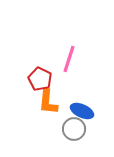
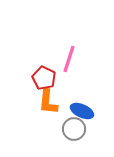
red pentagon: moved 4 px right, 1 px up
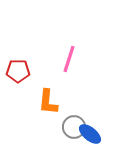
red pentagon: moved 26 px left, 7 px up; rotated 25 degrees counterclockwise
blue ellipse: moved 8 px right, 23 px down; rotated 15 degrees clockwise
gray circle: moved 2 px up
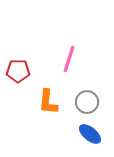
gray circle: moved 13 px right, 25 px up
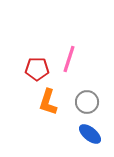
red pentagon: moved 19 px right, 2 px up
orange L-shape: rotated 12 degrees clockwise
